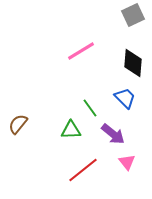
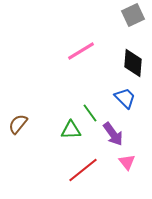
green line: moved 5 px down
purple arrow: rotated 15 degrees clockwise
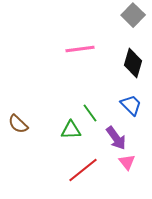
gray square: rotated 20 degrees counterclockwise
pink line: moved 1 px left, 2 px up; rotated 24 degrees clockwise
black diamond: rotated 12 degrees clockwise
blue trapezoid: moved 6 px right, 7 px down
brown semicircle: rotated 85 degrees counterclockwise
purple arrow: moved 3 px right, 4 px down
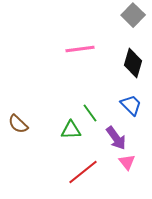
red line: moved 2 px down
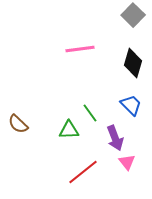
green triangle: moved 2 px left
purple arrow: moved 1 px left; rotated 15 degrees clockwise
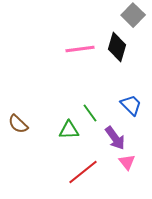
black diamond: moved 16 px left, 16 px up
purple arrow: rotated 15 degrees counterclockwise
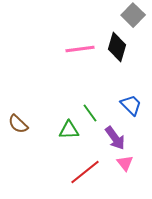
pink triangle: moved 2 px left, 1 px down
red line: moved 2 px right
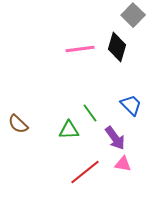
pink triangle: moved 2 px left, 1 px down; rotated 42 degrees counterclockwise
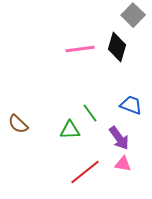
blue trapezoid: rotated 25 degrees counterclockwise
green triangle: moved 1 px right
purple arrow: moved 4 px right
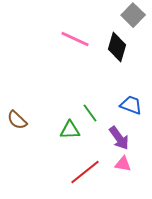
pink line: moved 5 px left, 10 px up; rotated 32 degrees clockwise
brown semicircle: moved 1 px left, 4 px up
